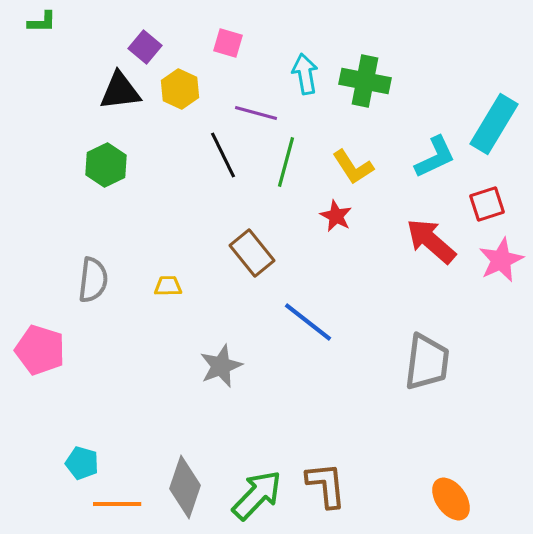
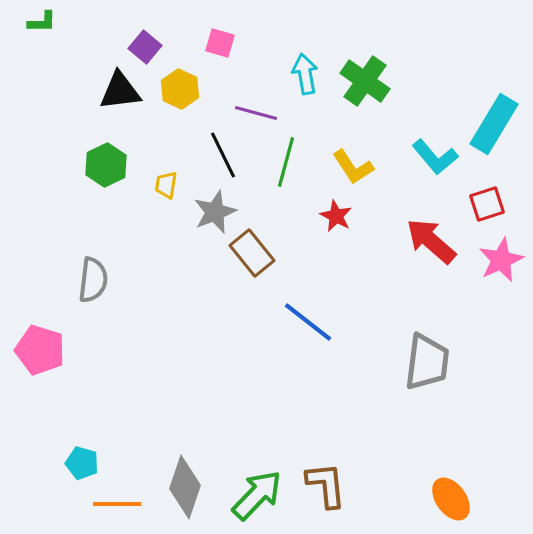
pink square: moved 8 px left
green cross: rotated 24 degrees clockwise
cyan L-shape: rotated 75 degrees clockwise
yellow trapezoid: moved 2 px left, 101 px up; rotated 80 degrees counterclockwise
gray star: moved 6 px left, 154 px up
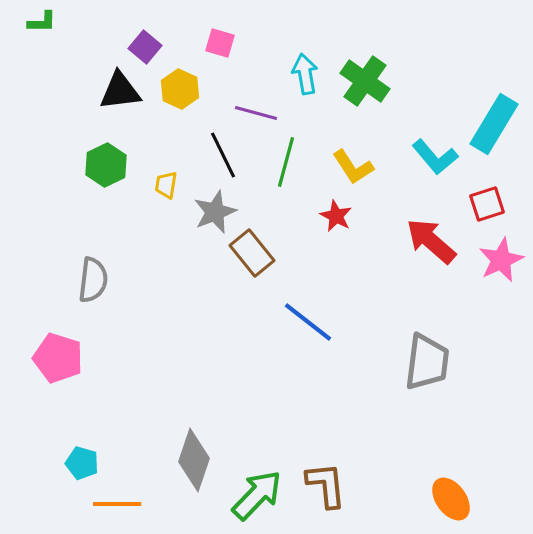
pink pentagon: moved 18 px right, 8 px down
gray diamond: moved 9 px right, 27 px up
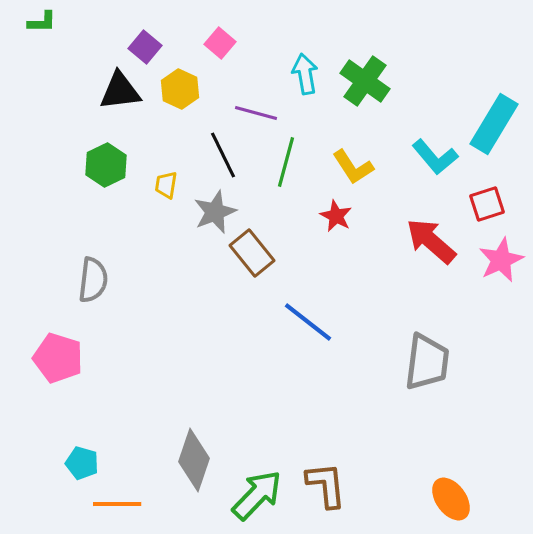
pink square: rotated 24 degrees clockwise
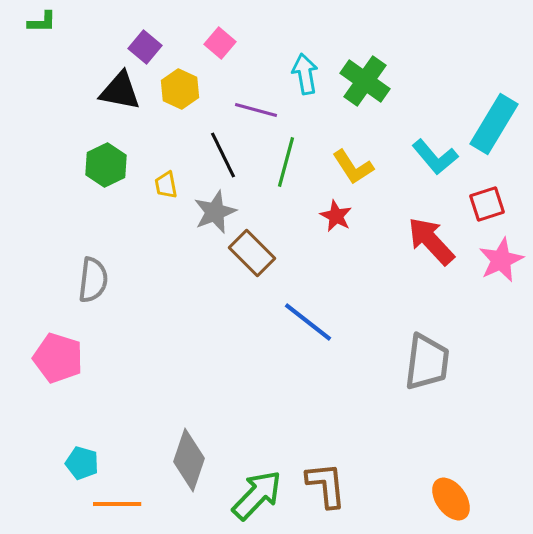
black triangle: rotated 18 degrees clockwise
purple line: moved 3 px up
yellow trapezoid: rotated 20 degrees counterclockwise
red arrow: rotated 6 degrees clockwise
brown rectangle: rotated 6 degrees counterclockwise
gray diamond: moved 5 px left
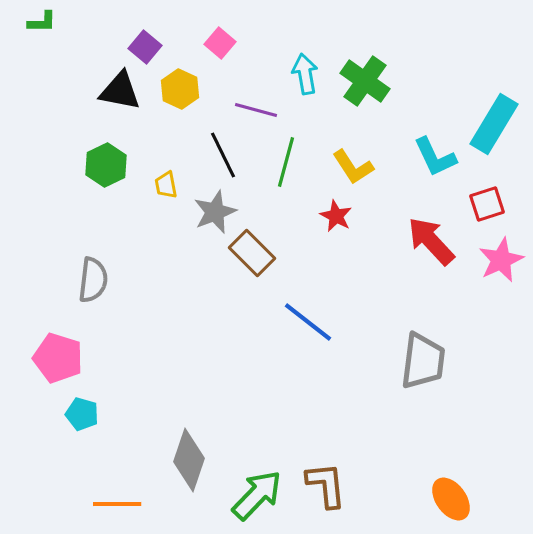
cyan L-shape: rotated 15 degrees clockwise
gray trapezoid: moved 4 px left, 1 px up
cyan pentagon: moved 49 px up
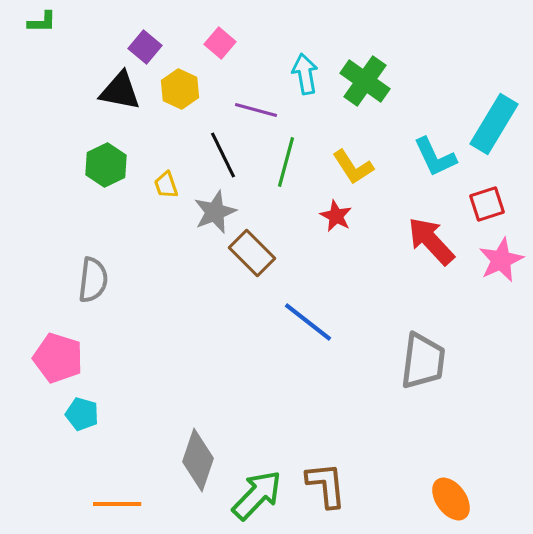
yellow trapezoid: rotated 8 degrees counterclockwise
gray diamond: moved 9 px right
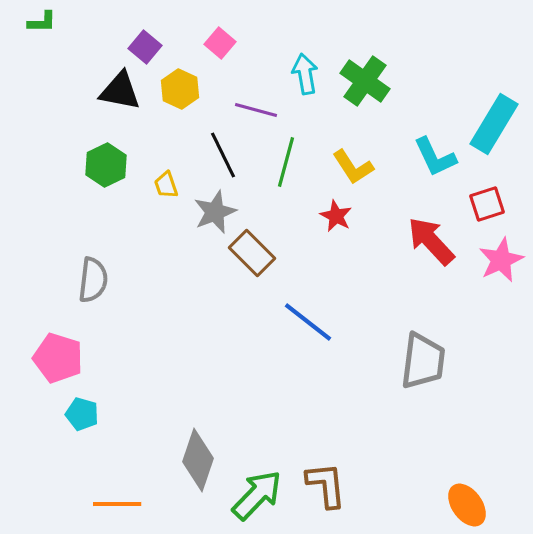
orange ellipse: moved 16 px right, 6 px down
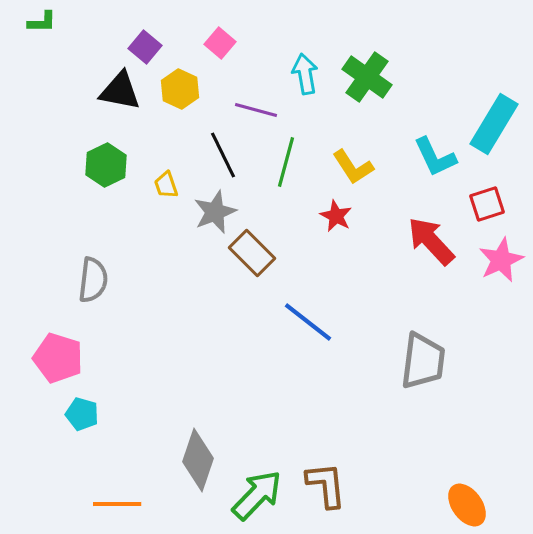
green cross: moved 2 px right, 4 px up
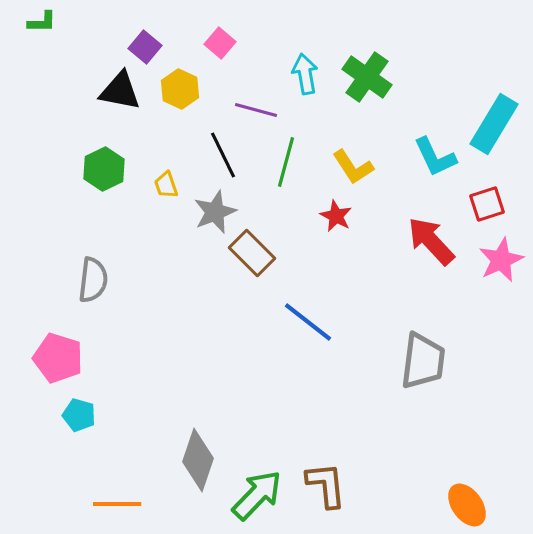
green hexagon: moved 2 px left, 4 px down
cyan pentagon: moved 3 px left, 1 px down
